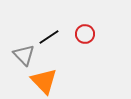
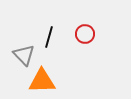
black line: rotated 40 degrees counterclockwise
orange triangle: moved 2 px left; rotated 48 degrees counterclockwise
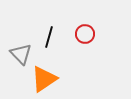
gray triangle: moved 3 px left, 1 px up
orange triangle: moved 2 px right, 2 px up; rotated 32 degrees counterclockwise
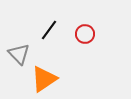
black line: moved 7 px up; rotated 20 degrees clockwise
gray triangle: moved 2 px left
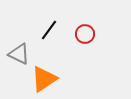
gray triangle: rotated 20 degrees counterclockwise
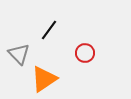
red circle: moved 19 px down
gray triangle: rotated 20 degrees clockwise
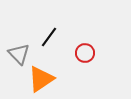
black line: moved 7 px down
orange triangle: moved 3 px left
